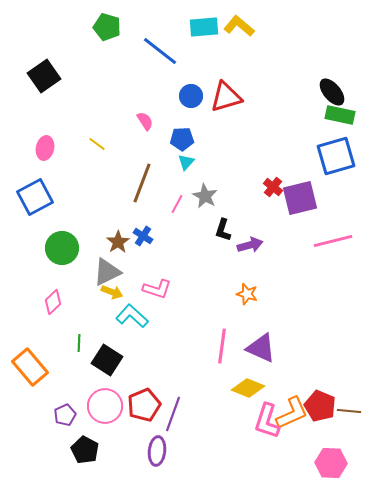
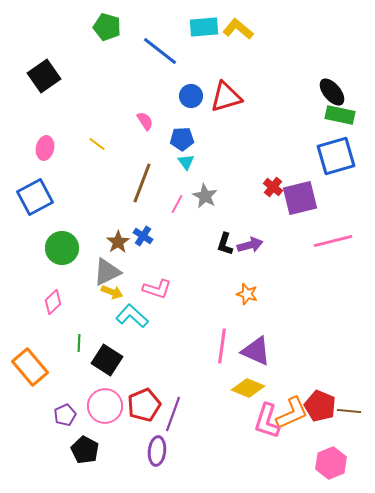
yellow L-shape at (239, 26): moved 1 px left, 3 px down
cyan triangle at (186, 162): rotated 18 degrees counterclockwise
black L-shape at (223, 230): moved 2 px right, 14 px down
purple triangle at (261, 348): moved 5 px left, 3 px down
pink hexagon at (331, 463): rotated 24 degrees counterclockwise
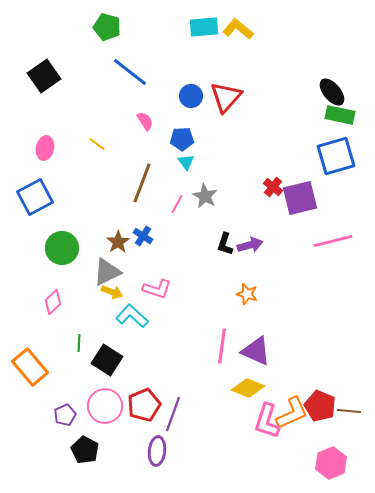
blue line at (160, 51): moved 30 px left, 21 px down
red triangle at (226, 97): rotated 32 degrees counterclockwise
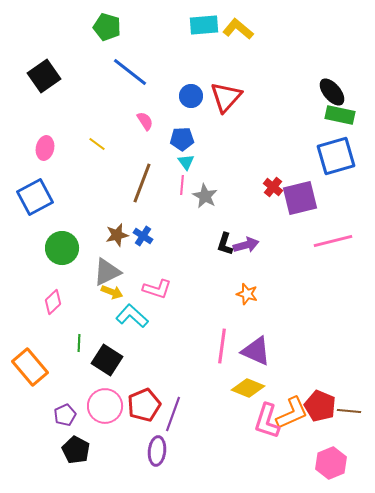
cyan rectangle at (204, 27): moved 2 px up
pink line at (177, 204): moved 5 px right, 19 px up; rotated 24 degrees counterclockwise
brown star at (118, 242): moved 1 px left, 7 px up; rotated 20 degrees clockwise
purple arrow at (250, 245): moved 4 px left
black pentagon at (85, 450): moved 9 px left
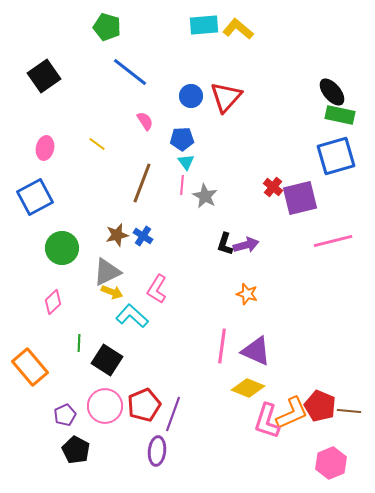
pink L-shape at (157, 289): rotated 104 degrees clockwise
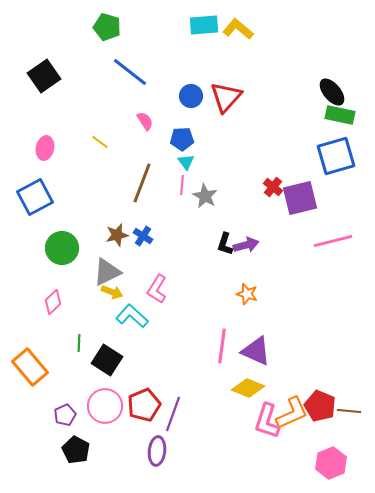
yellow line at (97, 144): moved 3 px right, 2 px up
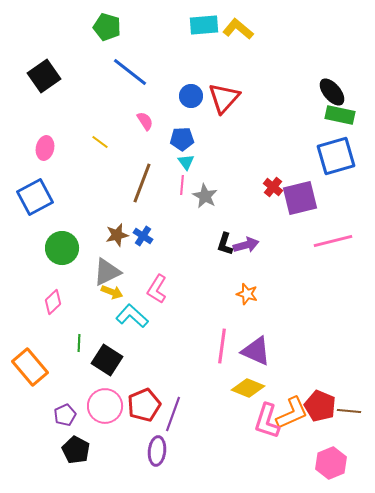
red triangle at (226, 97): moved 2 px left, 1 px down
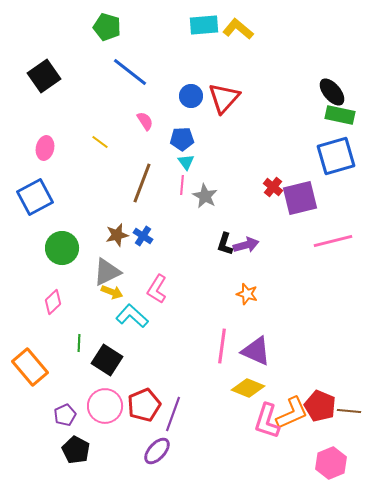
purple ellipse at (157, 451): rotated 36 degrees clockwise
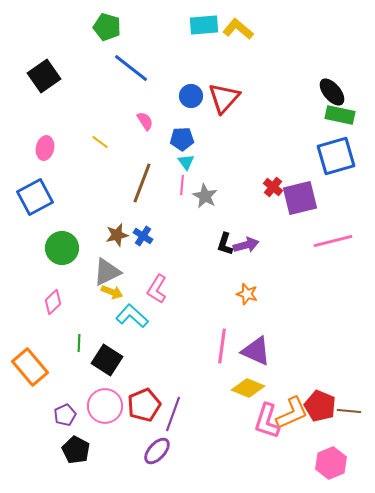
blue line at (130, 72): moved 1 px right, 4 px up
